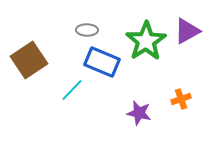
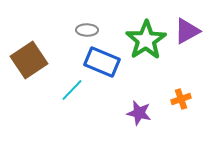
green star: moved 1 px up
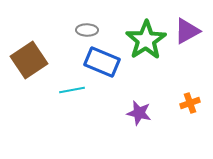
cyan line: rotated 35 degrees clockwise
orange cross: moved 9 px right, 4 px down
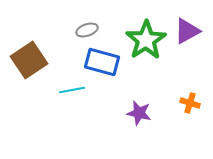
gray ellipse: rotated 20 degrees counterclockwise
blue rectangle: rotated 8 degrees counterclockwise
orange cross: rotated 36 degrees clockwise
